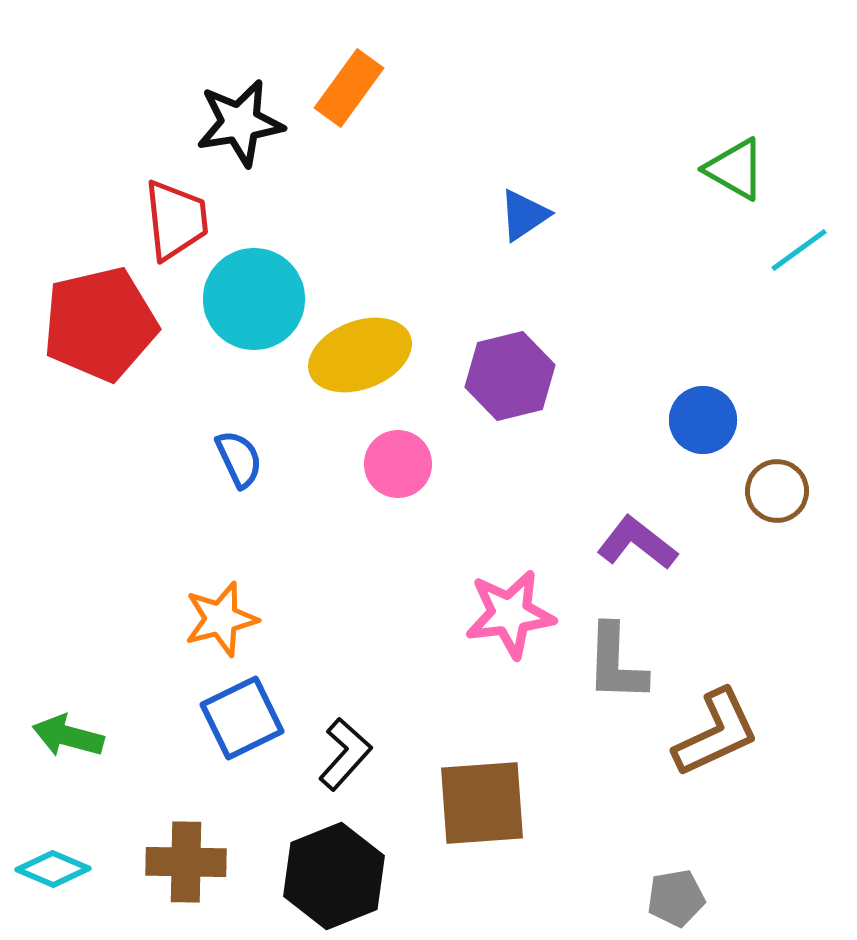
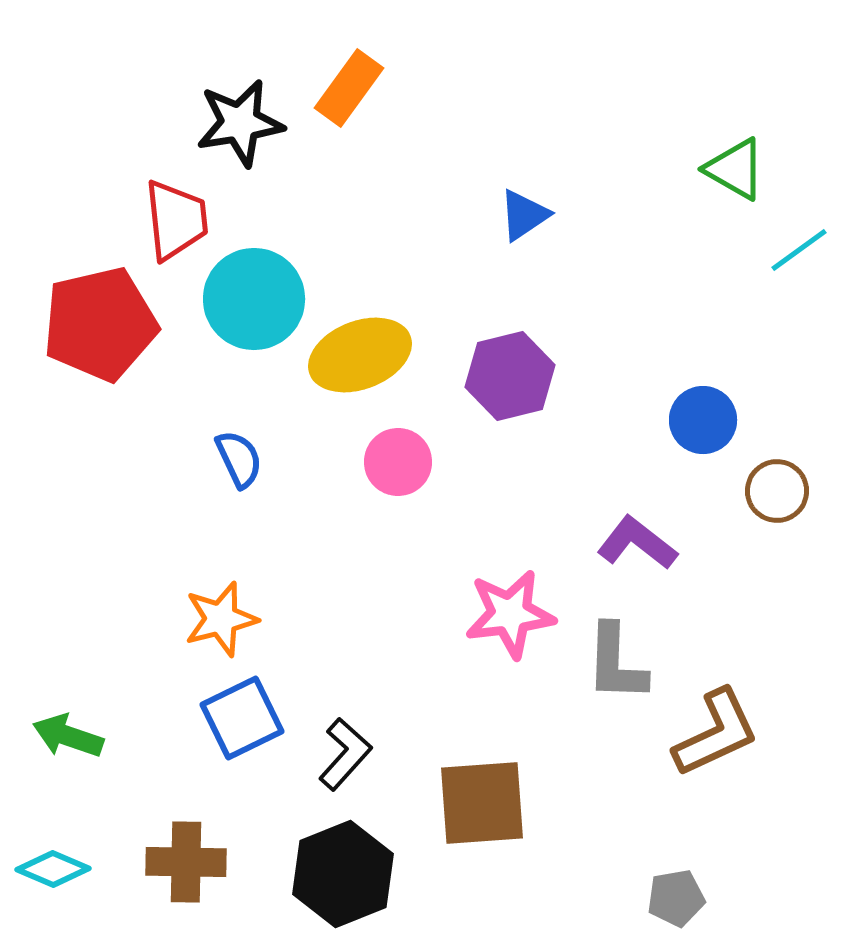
pink circle: moved 2 px up
green arrow: rotated 4 degrees clockwise
black hexagon: moved 9 px right, 2 px up
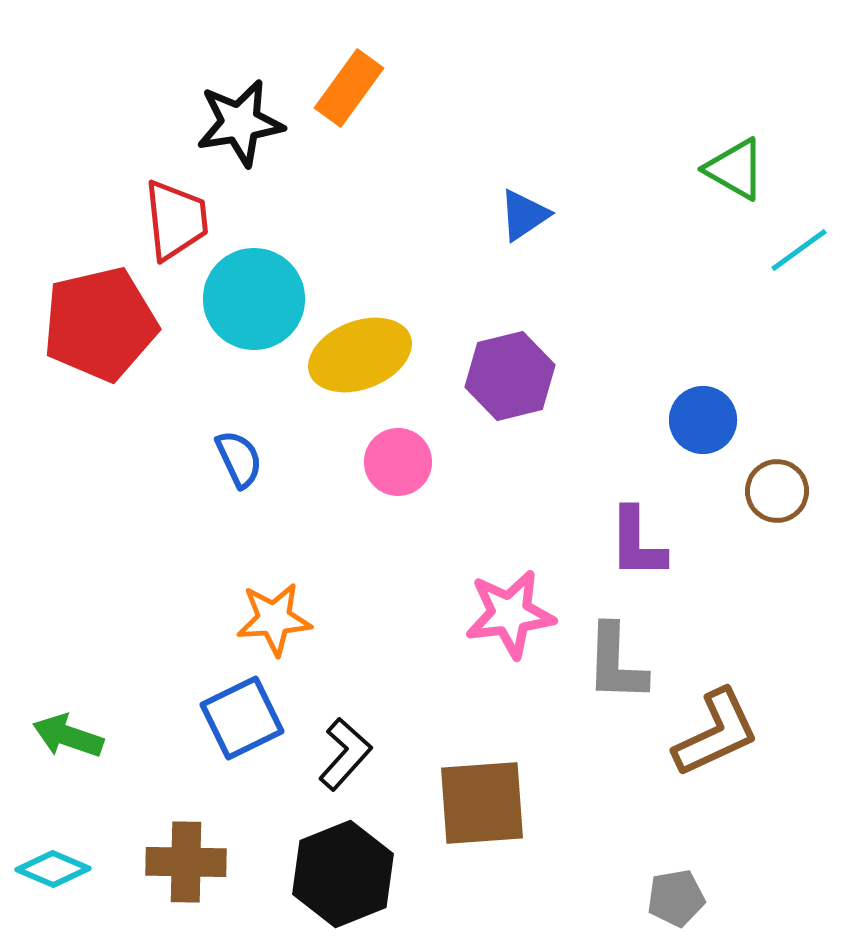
purple L-shape: rotated 128 degrees counterclockwise
orange star: moved 53 px right; rotated 10 degrees clockwise
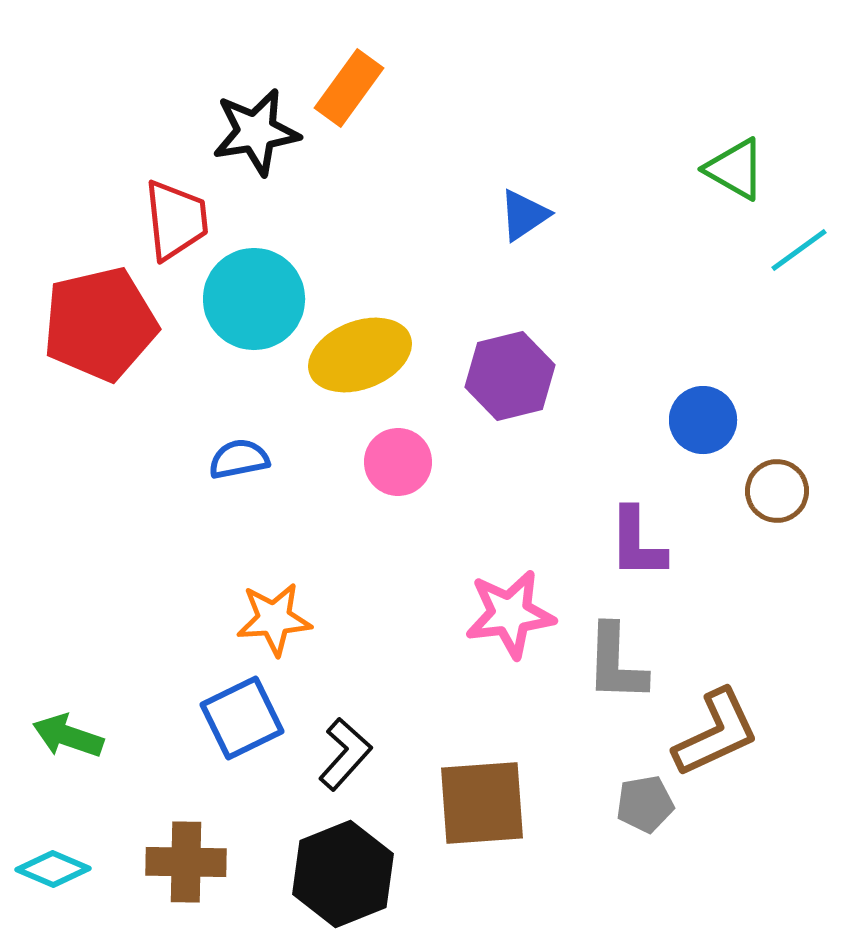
black star: moved 16 px right, 9 px down
blue semicircle: rotated 76 degrees counterclockwise
gray pentagon: moved 31 px left, 94 px up
